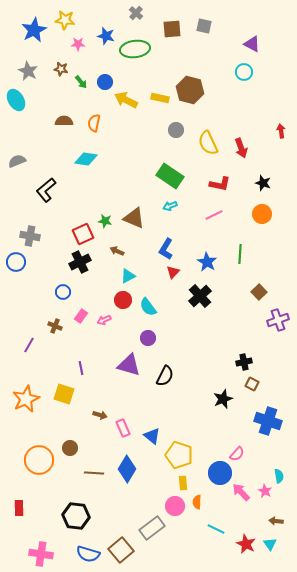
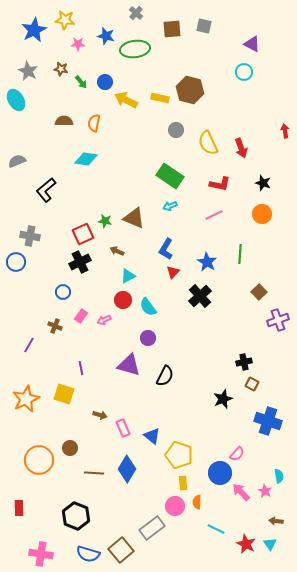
red arrow at (281, 131): moved 4 px right
black hexagon at (76, 516): rotated 16 degrees clockwise
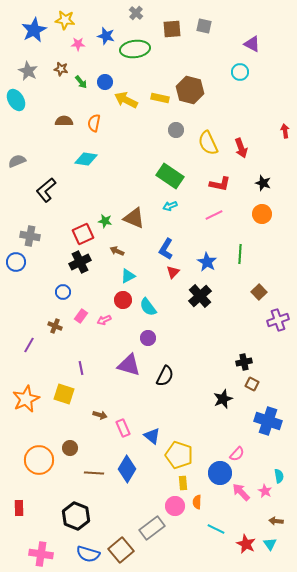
cyan circle at (244, 72): moved 4 px left
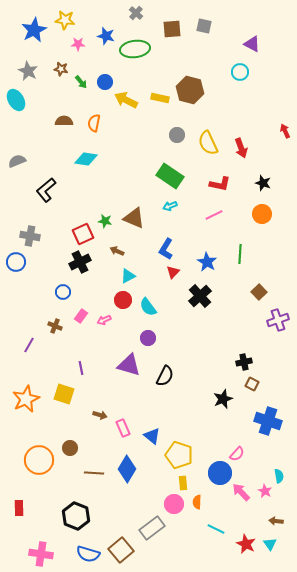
gray circle at (176, 130): moved 1 px right, 5 px down
red arrow at (285, 131): rotated 16 degrees counterclockwise
pink circle at (175, 506): moved 1 px left, 2 px up
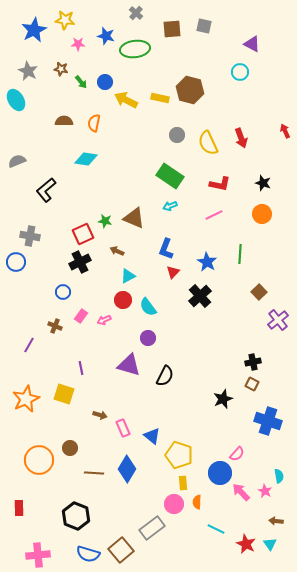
red arrow at (241, 148): moved 10 px up
blue L-shape at (166, 249): rotated 10 degrees counterclockwise
purple cross at (278, 320): rotated 20 degrees counterclockwise
black cross at (244, 362): moved 9 px right
pink cross at (41, 554): moved 3 px left, 1 px down; rotated 15 degrees counterclockwise
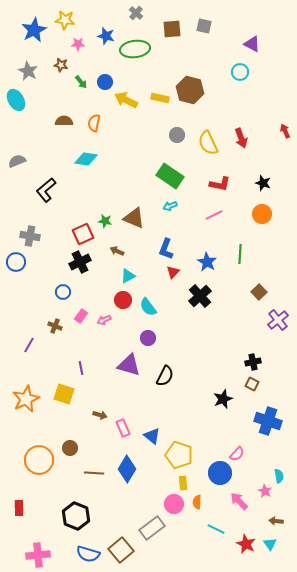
brown star at (61, 69): moved 4 px up
pink arrow at (241, 492): moved 2 px left, 9 px down
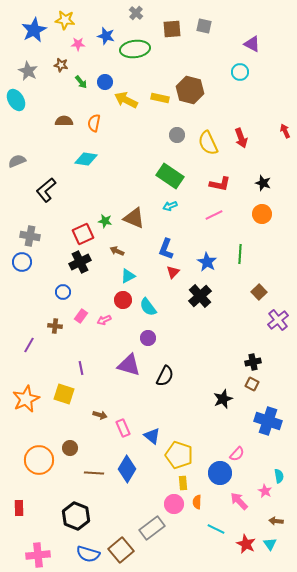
blue circle at (16, 262): moved 6 px right
brown cross at (55, 326): rotated 16 degrees counterclockwise
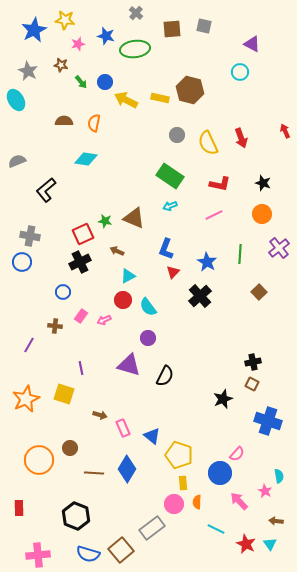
pink star at (78, 44): rotated 16 degrees counterclockwise
purple cross at (278, 320): moved 1 px right, 72 px up
